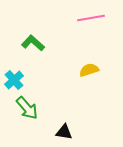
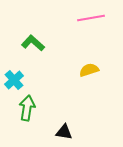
green arrow: rotated 130 degrees counterclockwise
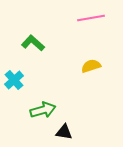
yellow semicircle: moved 2 px right, 4 px up
green arrow: moved 16 px right, 2 px down; rotated 65 degrees clockwise
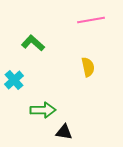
pink line: moved 2 px down
yellow semicircle: moved 3 px left, 1 px down; rotated 96 degrees clockwise
green arrow: rotated 15 degrees clockwise
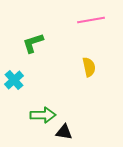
green L-shape: rotated 60 degrees counterclockwise
yellow semicircle: moved 1 px right
green arrow: moved 5 px down
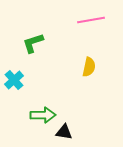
yellow semicircle: rotated 24 degrees clockwise
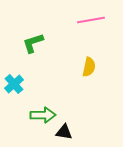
cyan cross: moved 4 px down
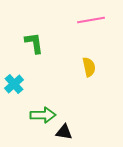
green L-shape: moved 1 px right; rotated 100 degrees clockwise
yellow semicircle: rotated 24 degrees counterclockwise
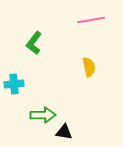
green L-shape: rotated 135 degrees counterclockwise
cyan cross: rotated 36 degrees clockwise
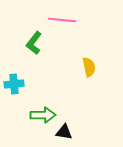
pink line: moved 29 px left; rotated 16 degrees clockwise
